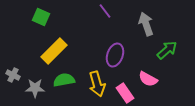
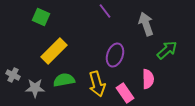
pink semicircle: rotated 120 degrees counterclockwise
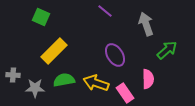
purple line: rotated 14 degrees counterclockwise
purple ellipse: rotated 50 degrees counterclockwise
gray cross: rotated 24 degrees counterclockwise
yellow arrow: moved 1 px left, 1 px up; rotated 125 degrees clockwise
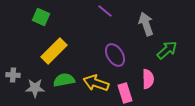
pink rectangle: rotated 18 degrees clockwise
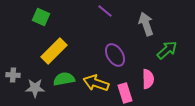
green semicircle: moved 1 px up
